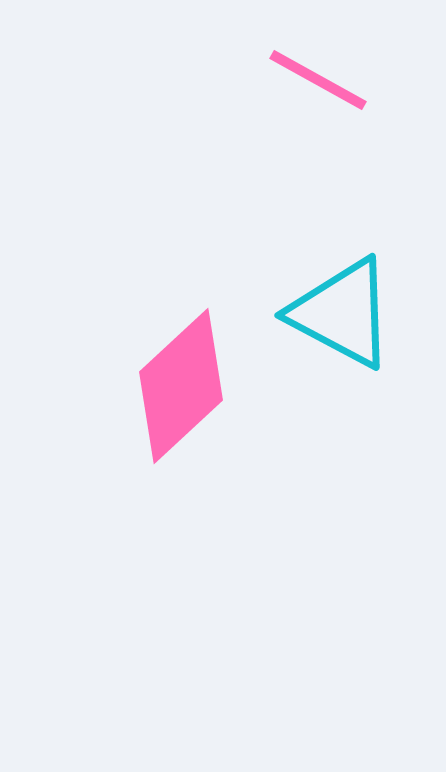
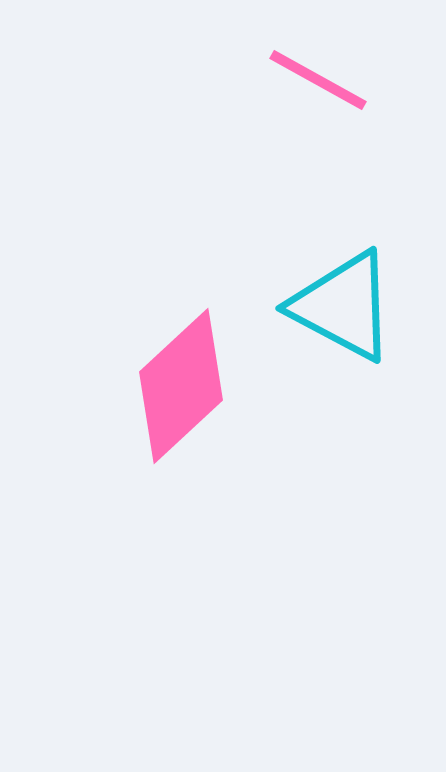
cyan triangle: moved 1 px right, 7 px up
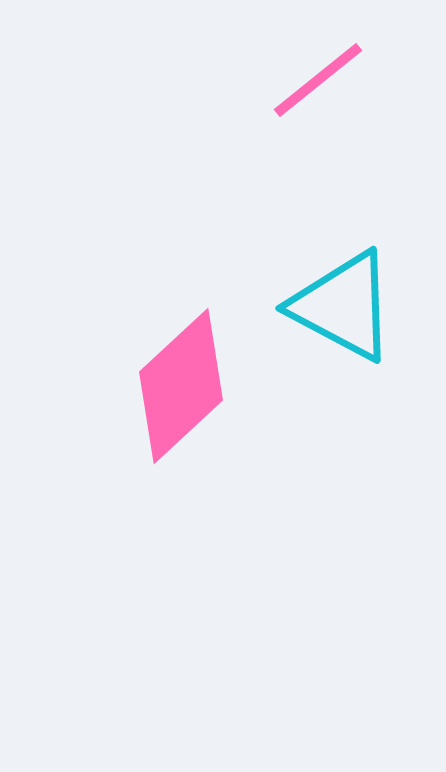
pink line: rotated 68 degrees counterclockwise
